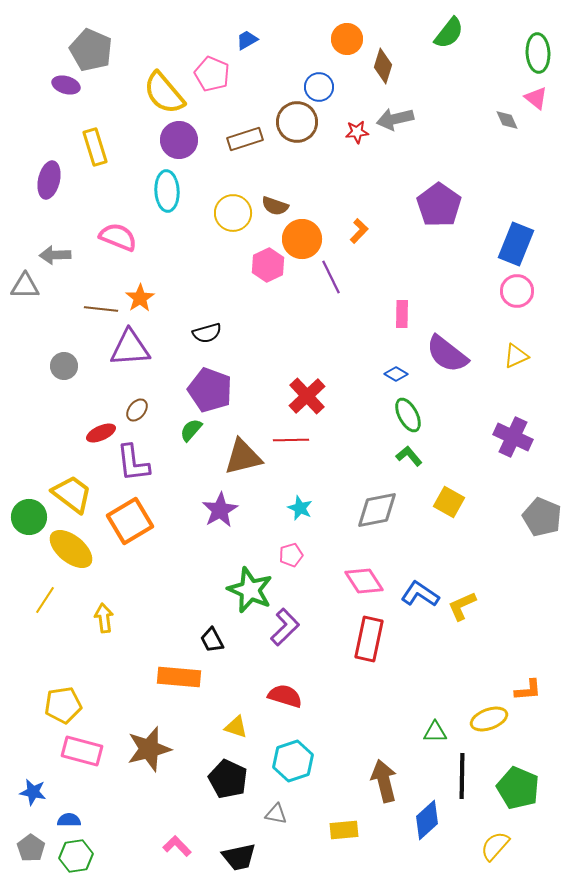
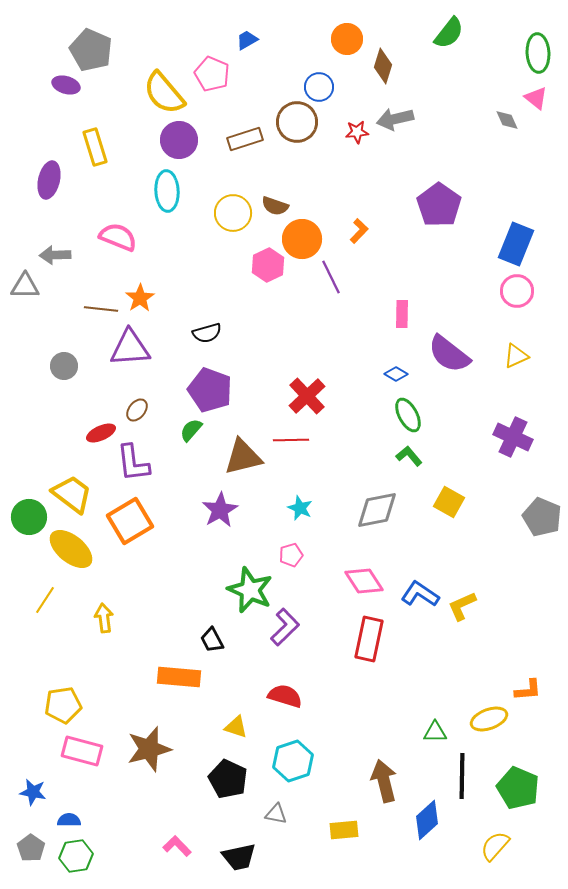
purple semicircle at (447, 354): moved 2 px right
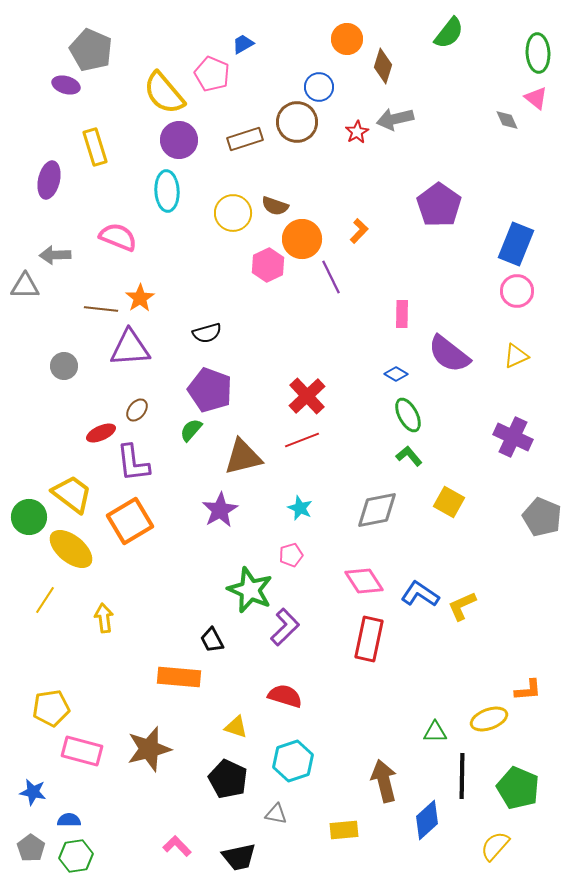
blue trapezoid at (247, 40): moved 4 px left, 4 px down
red star at (357, 132): rotated 25 degrees counterclockwise
red line at (291, 440): moved 11 px right; rotated 20 degrees counterclockwise
yellow pentagon at (63, 705): moved 12 px left, 3 px down
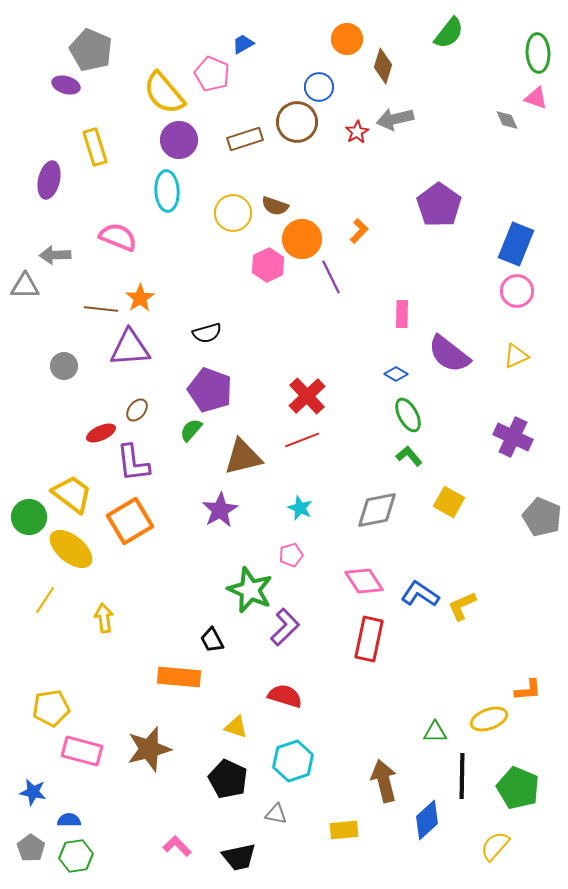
pink triangle at (536, 98): rotated 20 degrees counterclockwise
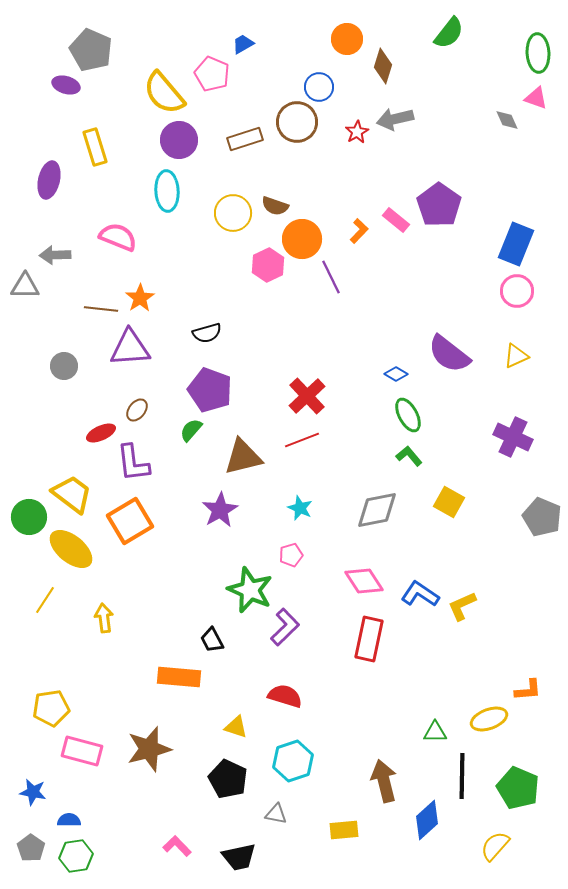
pink rectangle at (402, 314): moved 6 px left, 94 px up; rotated 52 degrees counterclockwise
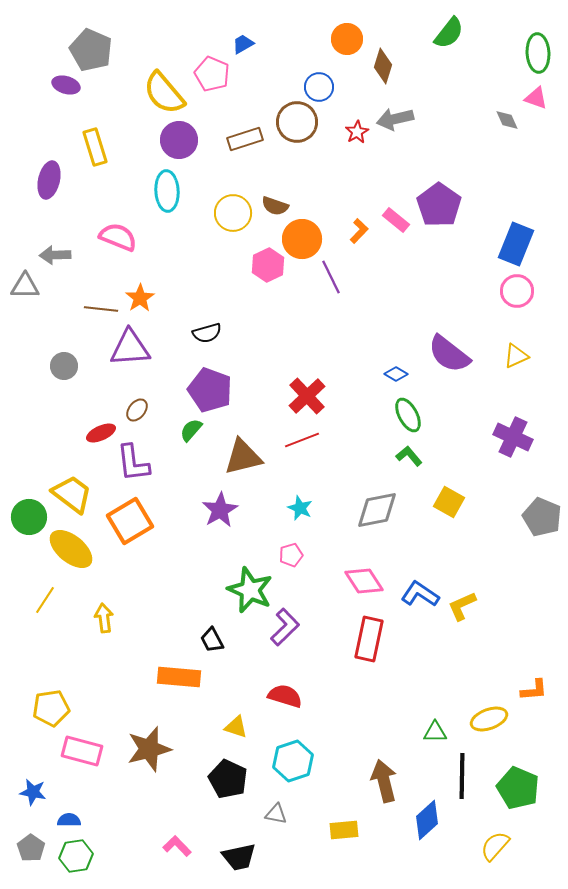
orange L-shape at (528, 690): moved 6 px right
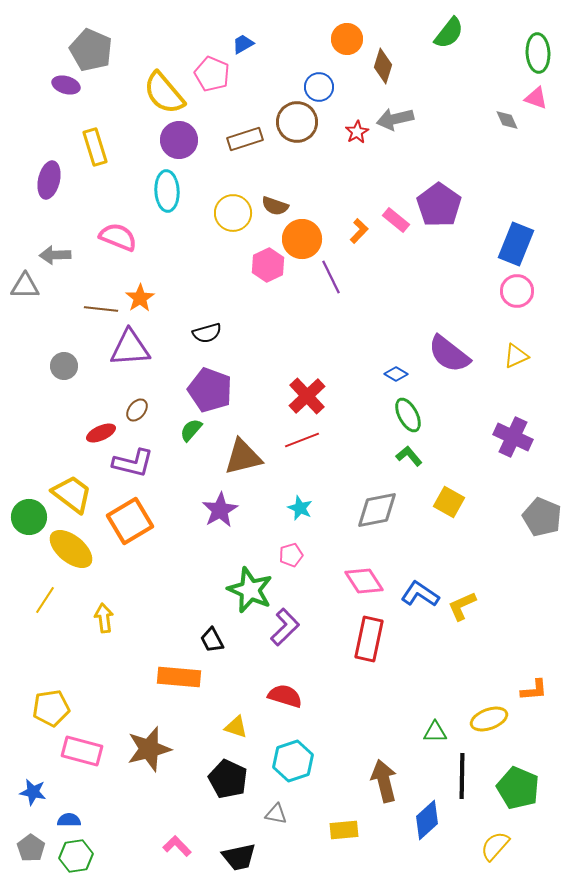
purple L-shape at (133, 463): rotated 69 degrees counterclockwise
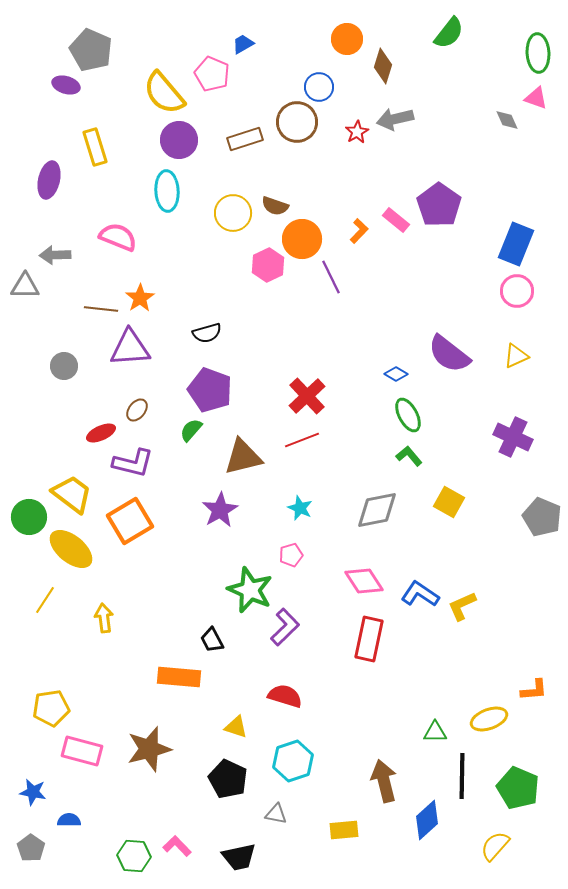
green hexagon at (76, 856): moved 58 px right; rotated 12 degrees clockwise
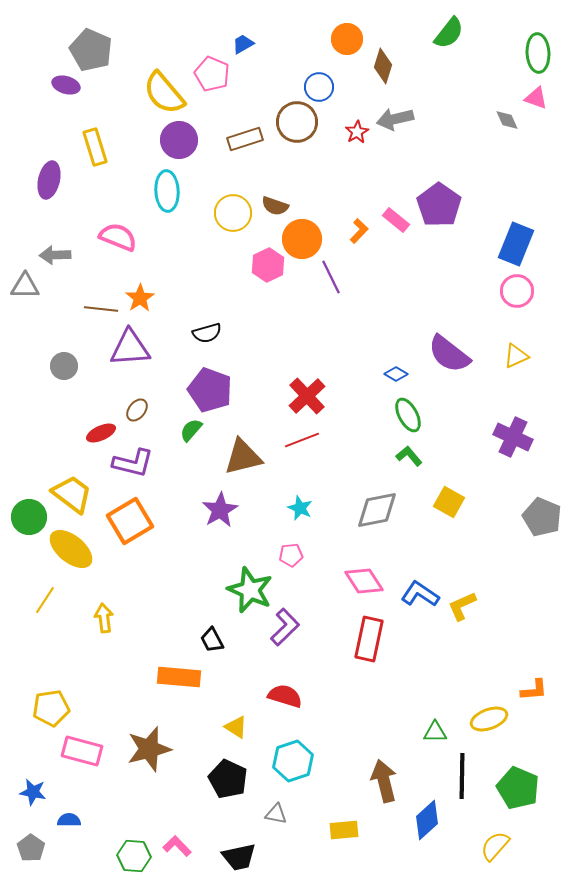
pink pentagon at (291, 555): rotated 10 degrees clockwise
yellow triangle at (236, 727): rotated 15 degrees clockwise
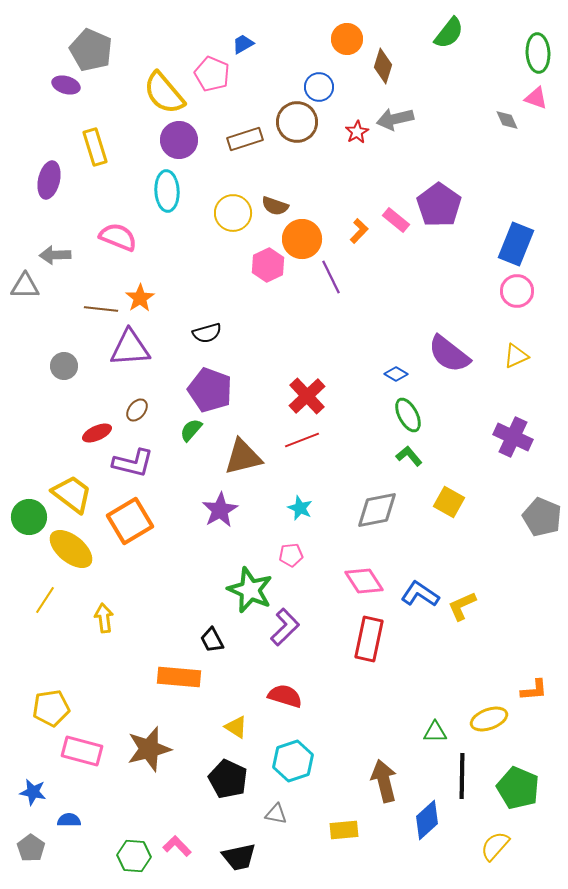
red ellipse at (101, 433): moved 4 px left
